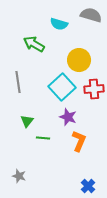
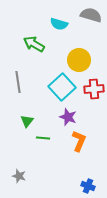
blue cross: rotated 24 degrees counterclockwise
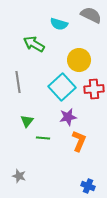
gray semicircle: rotated 10 degrees clockwise
purple star: rotated 30 degrees counterclockwise
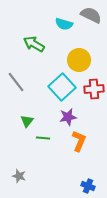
cyan semicircle: moved 5 px right
gray line: moved 2 px left; rotated 30 degrees counterclockwise
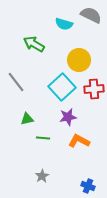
green triangle: moved 2 px up; rotated 40 degrees clockwise
orange L-shape: rotated 85 degrees counterclockwise
gray star: moved 23 px right; rotated 24 degrees clockwise
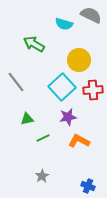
red cross: moved 1 px left, 1 px down
green line: rotated 32 degrees counterclockwise
